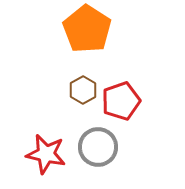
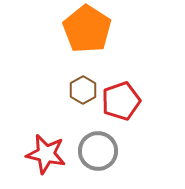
gray circle: moved 4 px down
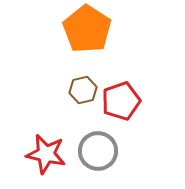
brown hexagon: rotated 16 degrees clockwise
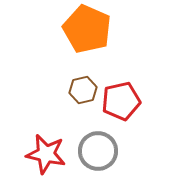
orange pentagon: rotated 9 degrees counterclockwise
red pentagon: rotated 6 degrees clockwise
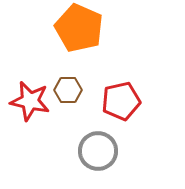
orange pentagon: moved 8 px left, 1 px up
brown hexagon: moved 15 px left; rotated 12 degrees clockwise
red star: moved 16 px left, 53 px up
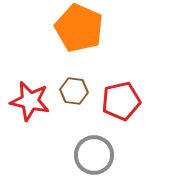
brown hexagon: moved 6 px right, 1 px down; rotated 8 degrees clockwise
gray circle: moved 4 px left, 4 px down
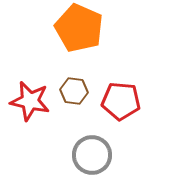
red pentagon: rotated 18 degrees clockwise
gray circle: moved 2 px left
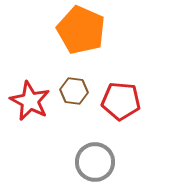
orange pentagon: moved 2 px right, 2 px down
red star: rotated 15 degrees clockwise
gray circle: moved 3 px right, 7 px down
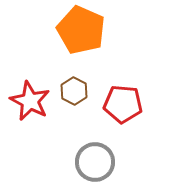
brown hexagon: rotated 20 degrees clockwise
red pentagon: moved 2 px right, 3 px down
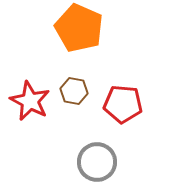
orange pentagon: moved 2 px left, 2 px up
brown hexagon: rotated 16 degrees counterclockwise
gray circle: moved 2 px right
